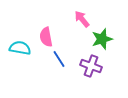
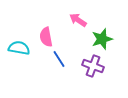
pink arrow: moved 4 px left, 1 px down; rotated 18 degrees counterclockwise
cyan semicircle: moved 1 px left
purple cross: moved 2 px right
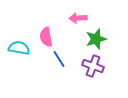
pink arrow: moved 2 px up; rotated 36 degrees counterclockwise
green star: moved 6 px left
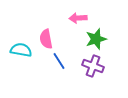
pink semicircle: moved 2 px down
cyan semicircle: moved 2 px right, 2 px down
blue line: moved 2 px down
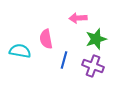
cyan semicircle: moved 1 px left, 1 px down
blue line: moved 5 px right, 1 px up; rotated 48 degrees clockwise
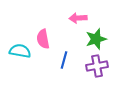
pink semicircle: moved 3 px left
purple cross: moved 4 px right; rotated 30 degrees counterclockwise
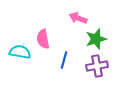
pink arrow: rotated 24 degrees clockwise
cyan semicircle: moved 1 px down
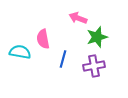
green star: moved 1 px right, 2 px up
blue line: moved 1 px left, 1 px up
purple cross: moved 3 px left
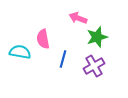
purple cross: rotated 20 degrees counterclockwise
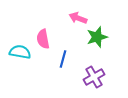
purple cross: moved 11 px down
